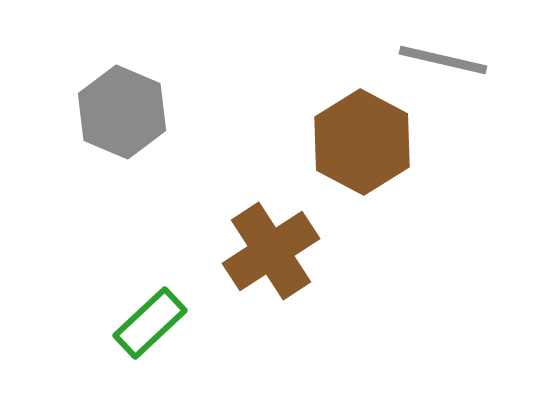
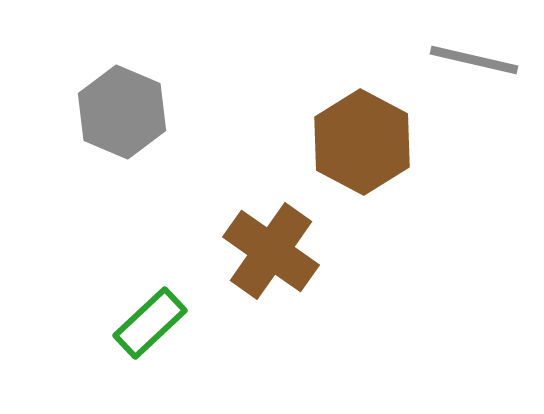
gray line: moved 31 px right
brown cross: rotated 22 degrees counterclockwise
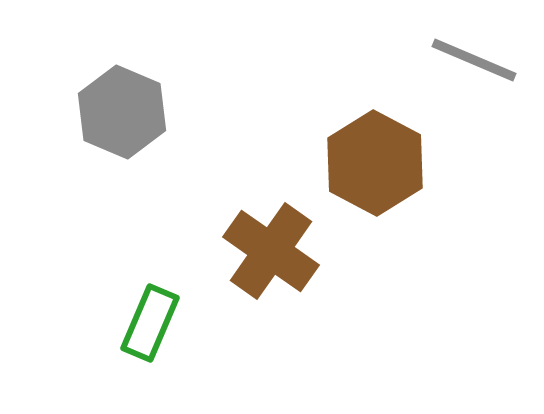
gray line: rotated 10 degrees clockwise
brown hexagon: moved 13 px right, 21 px down
green rectangle: rotated 24 degrees counterclockwise
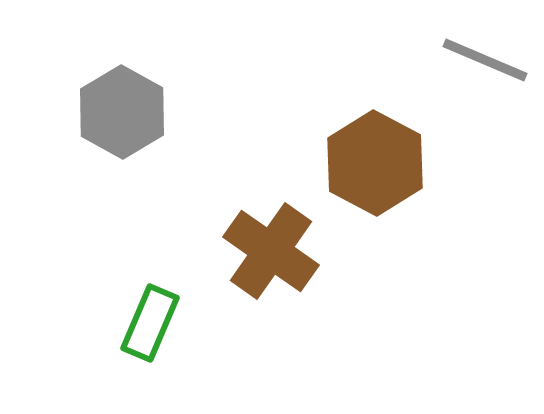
gray line: moved 11 px right
gray hexagon: rotated 6 degrees clockwise
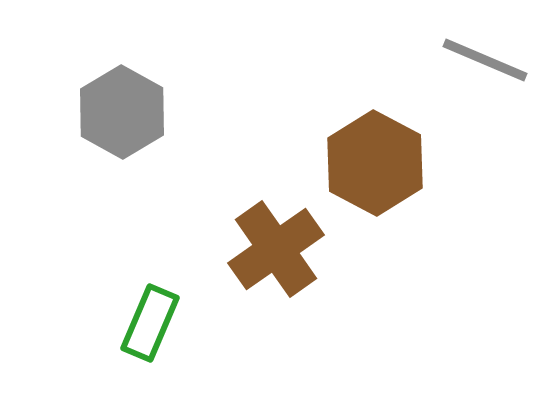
brown cross: moved 5 px right, 2 px up; rotated 20 degrees clockwise
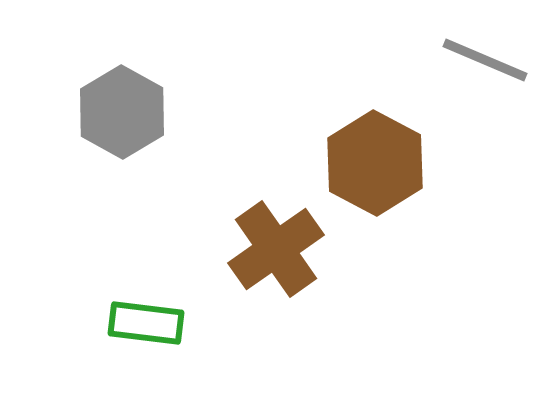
green rectangle: moved 4 px left; rotated 74 degrees clockwise
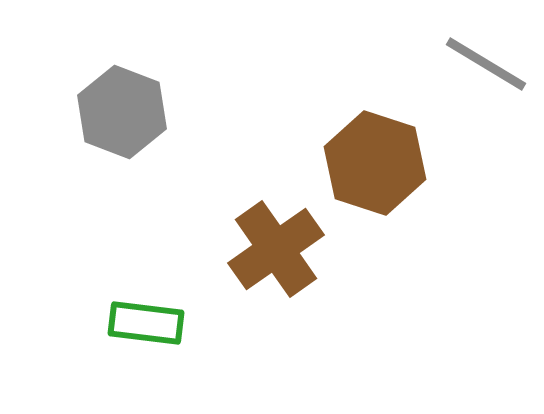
gray line: moved 1 px right, 4 px down; rotated 8 degrees clockwise
gray hexagon: rotated 8 degrees counterclockwise
brown hexagon: rotated 10 degrees counterclockwise
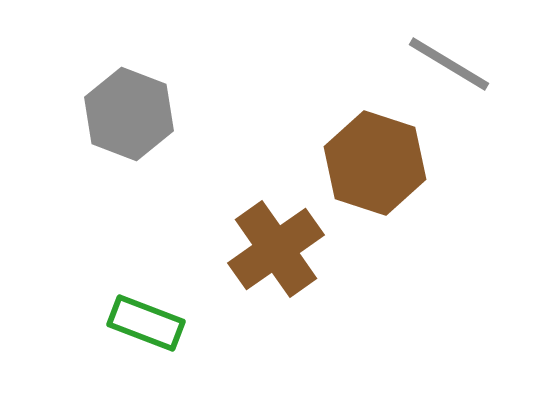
gray line: moved 37 px left
gray hexagon: moved 7 px right, 2 px down
green rectangle: rotated 14 degrees clockwise
